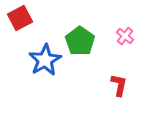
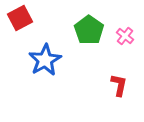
green pentagon: moved 9 px right, 11 px up
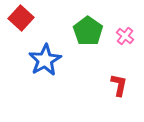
red square: moved 1 px right; rotated 20 degrees counterclockwise
green pentagon: moved 1 px left, 1 px down
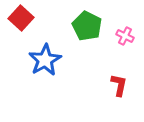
green pentagon: moved 1 px left, 5 px up; rotated 8 degrees counterclockwise
pink cross: rotated 12 degrees counterclockwise
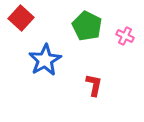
red L-shape: moved 25 px left
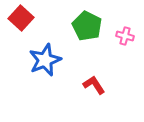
pink cross: rotated 12 degrees counterclockwise
blue star: rotated 8 degrees clockwise
red L-shape: rotated 45 degrees counterclockwise
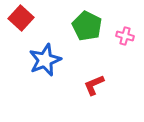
red L-shape: rotated 80 degrees counterclockwise
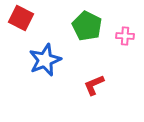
red square: rotated 15 degrees counterclockwise
pink cross: rotated 12 degrees counterclockwise
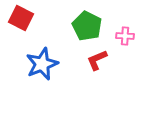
blue star: moved 3 px left, 4 px down
red L-shape: moved 3 px right, 25 px up
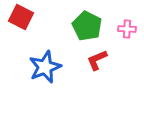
red square: moved 1 px up
pink cross: moved 2 px right, 7 px up
blue star: moved 3 px right, 3 px down
